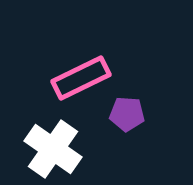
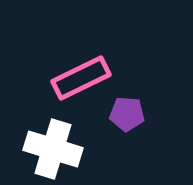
white cross: rotated 18 degrees counterclockwise
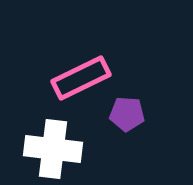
white cross: rotated 10 degrees counterclockwise
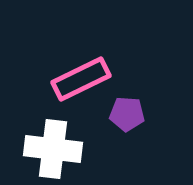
pink rectangle: moved 1 px down
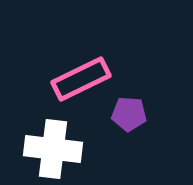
purple pentagon: moved 2 px right
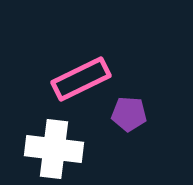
white cross: moved 1 px right
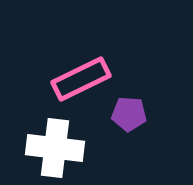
white cross: moved 1 px right, 1 px up
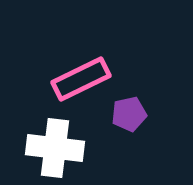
purple pentagon: rotated 16 degrees counterclockwise
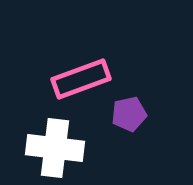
pink rectangle: rotated 6 degrees clockwise
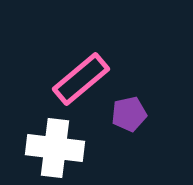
pink rectangle: rotated 20 degrees counterclockwise
